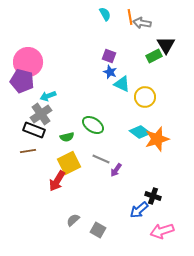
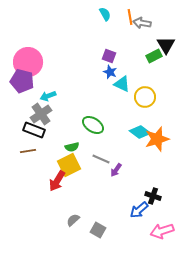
green semicircle: moved 5 px right, 10 px down
yellow square: moved 2 px down
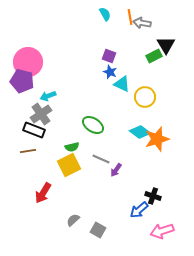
red arrow: moved 14 px left, 12 px down
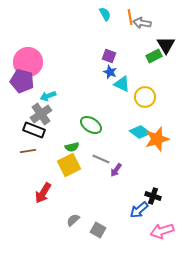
green ellipse: moved 2 px left
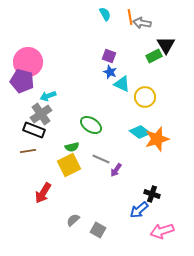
black cross: moved 1 px left, 2 px up
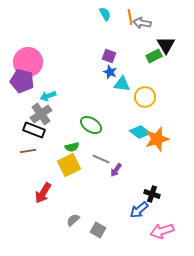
cyan triangle: rotated 18 degrees counterclockwise
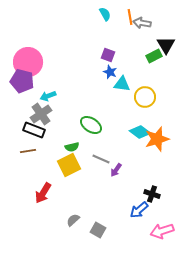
purple square: moved 1 px left, 1 px up
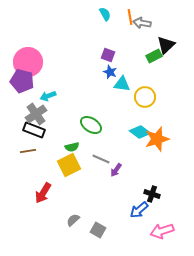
black triangle: rotated 18 degrees clockwise
gray cross: moved 5 px left
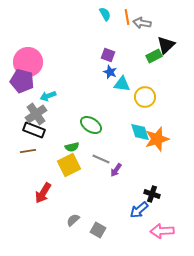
orange line: moved 3 px left
cyan diamond: rotated 35 degrees clockwise
pink arrow: rotated 15 degrees clockwise
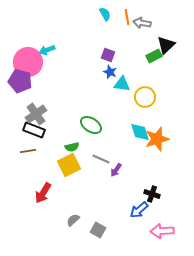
purple pentagon: moved 2 px left
cyan arrow: moved 1 px left, 46 px up
